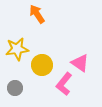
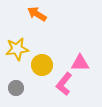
orange arrow: rotated 24 degrees counterclockwise
pink triangle: rotated 36 degrees counterclockwise
gray circle: moved 1 px right
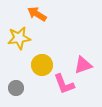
yellow star: moved 2 px right, 11 px up
pink triangle: moved 3 px right, 2 px down; rotated 18 degrees counterclockwise
pink L-shape: rotated 60 degrees counterclockwise
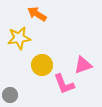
gray circle: moved 6 px left, 7 px down
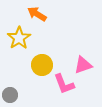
yellow star: rotated 25 degrees counterclockwise
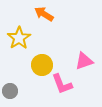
orange arrow: moved 7 px right
pink triangle: moved 1 px right, 4 px up
pink L-shape: moved 2 px left
gray circle: moved 4 px up
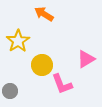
yellow star: moved 1 px left, 3 px down
pink triangle: moved 2 px right, 2 px up; rotated 12 degrees counterclockwise
